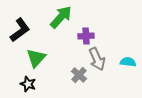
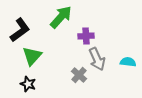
green triangle: moved 4 px left, 2 px up
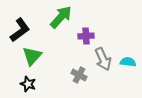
gray arrow: moved 6 px right
gray cross: rotated 14 degrees counterclockwise
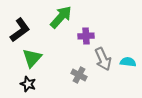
green triangle: moved 2 px down
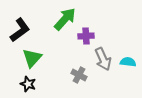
green arrow: moved 4 px right, 2 px down
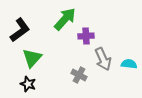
cyan semicircle: moved 1 px right, 2 px down
